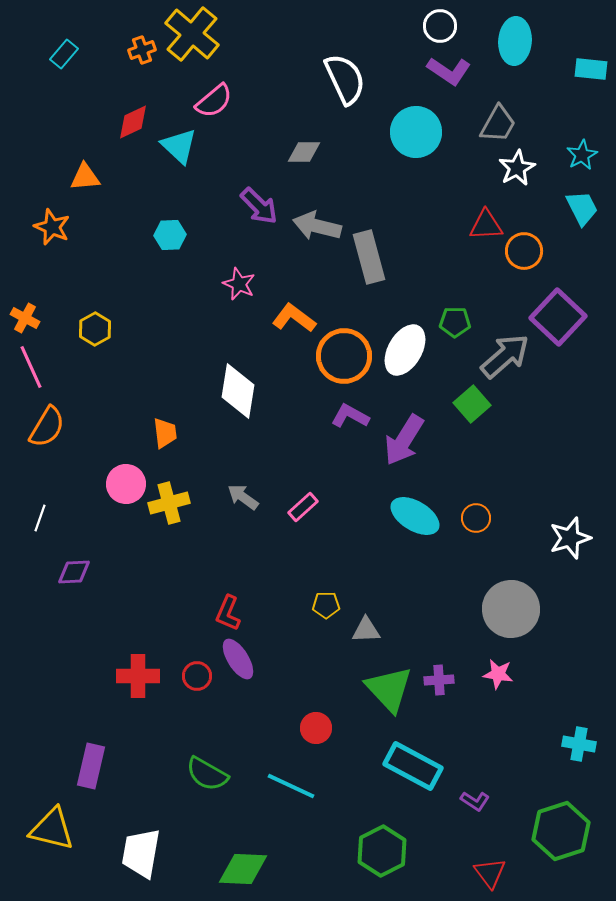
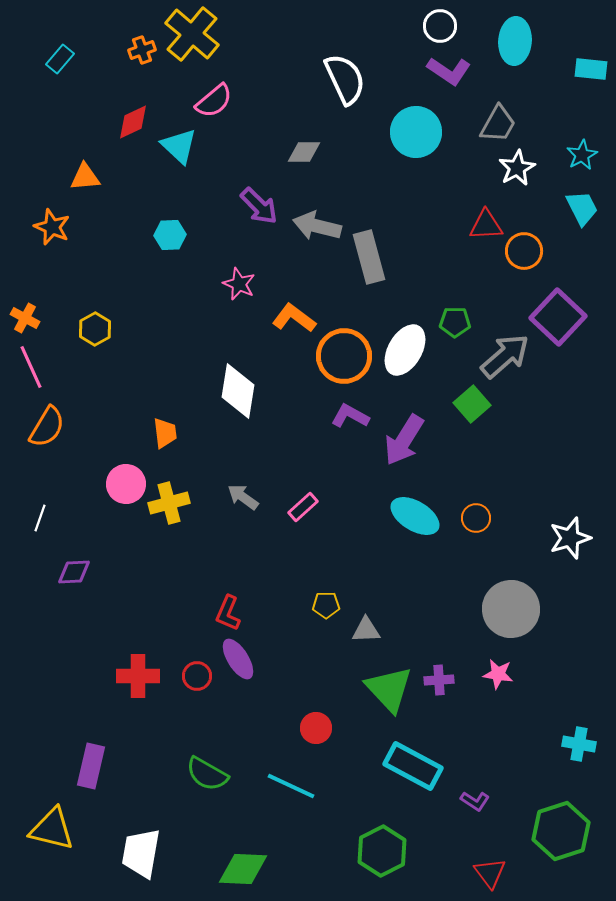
cyan rectangle at (64, 54): moved 4 px left, 5 px down
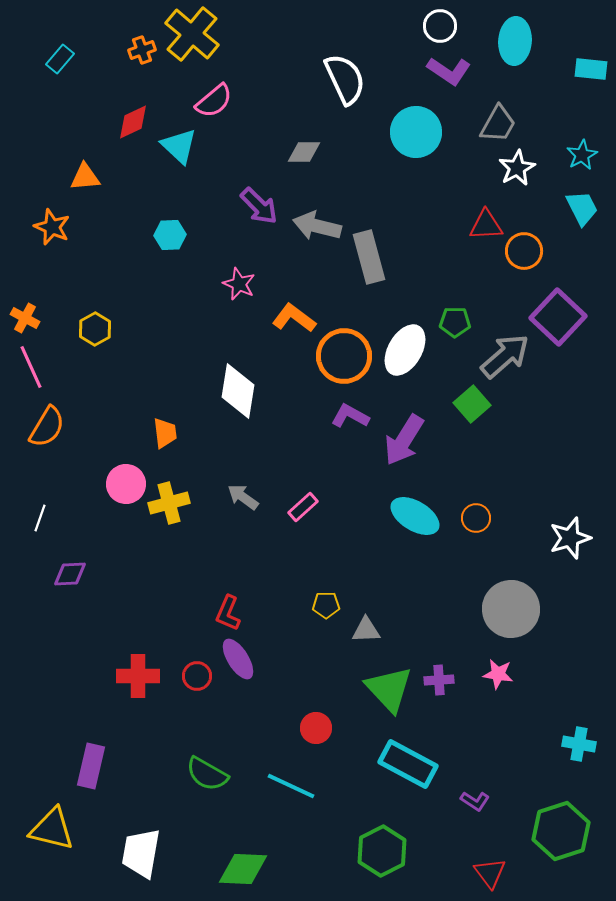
purple diamond at (74, 572): moved 4 px left, 2 px down
cyan rectangle at (413, 766): moved 5 px left, 2 px up
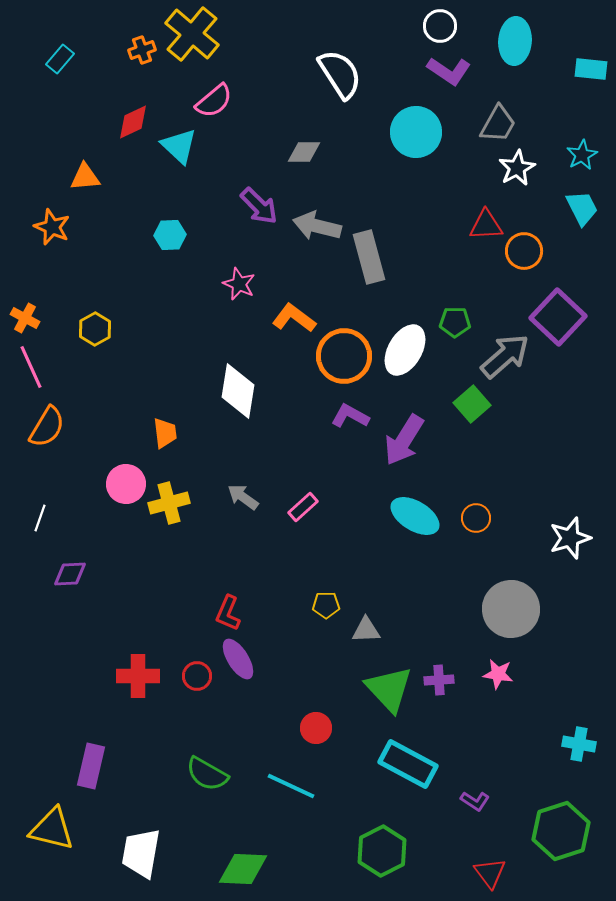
white semicircle at (345, 79): moved 5 px left, 5 px up; rotated 8 degrees counterclockwise
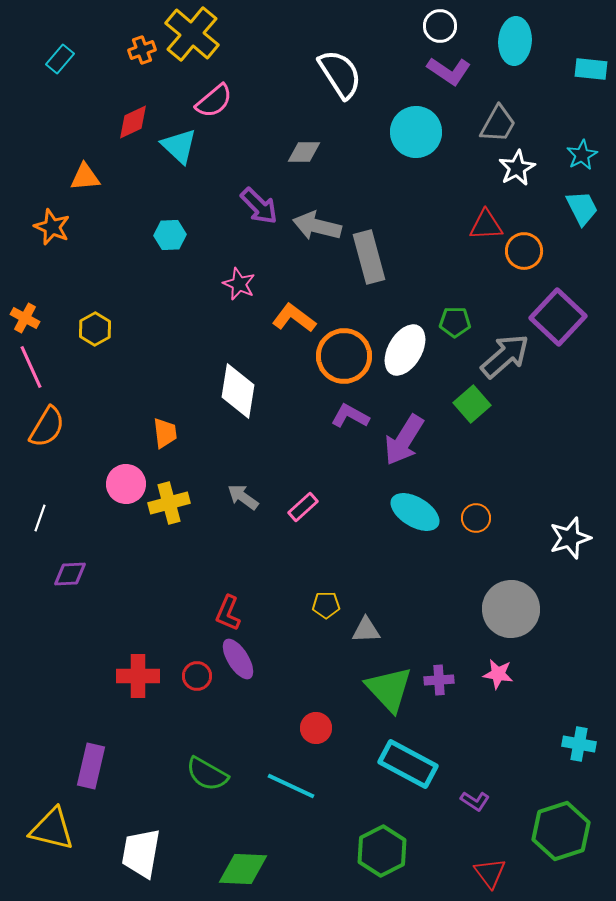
cyan ellipse at (415, 516): moved 4 px up
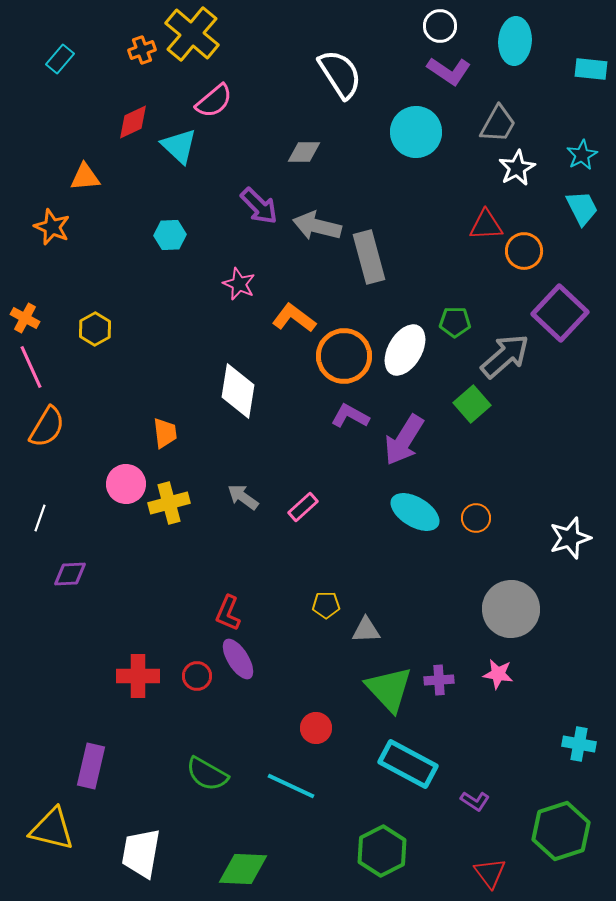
purple square at (558, 317): moved 2 px right, 4 px up
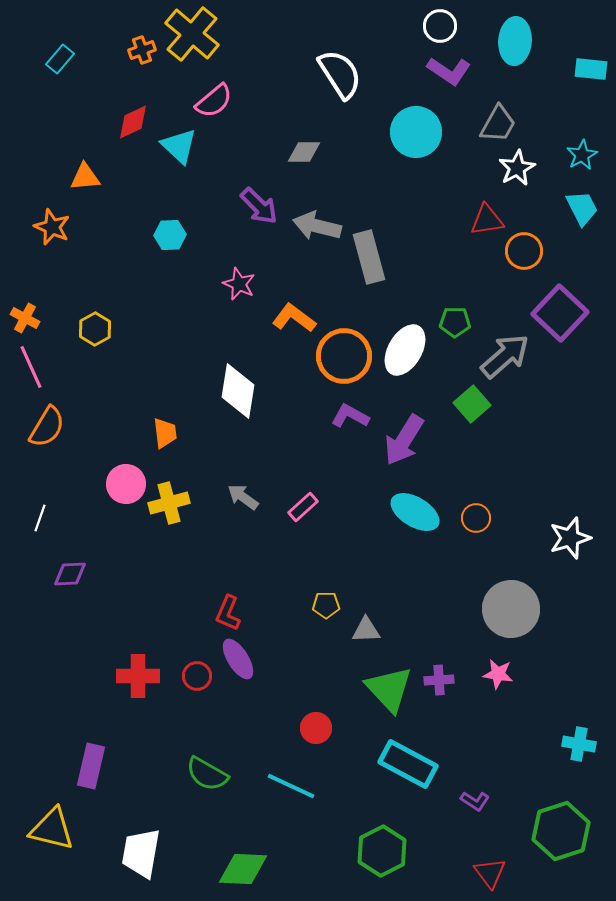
red triangle at (486, 225): moved 1 px right, 5 px up; rotated 6 degrees counterclockwise
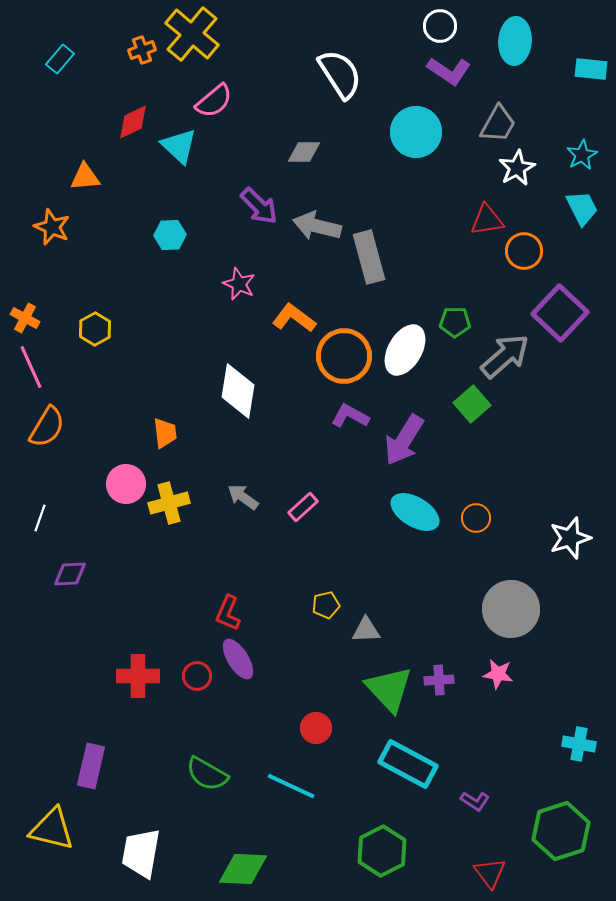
yellow pentagon at (326, 605): rotated 12 degrees counterclockwise
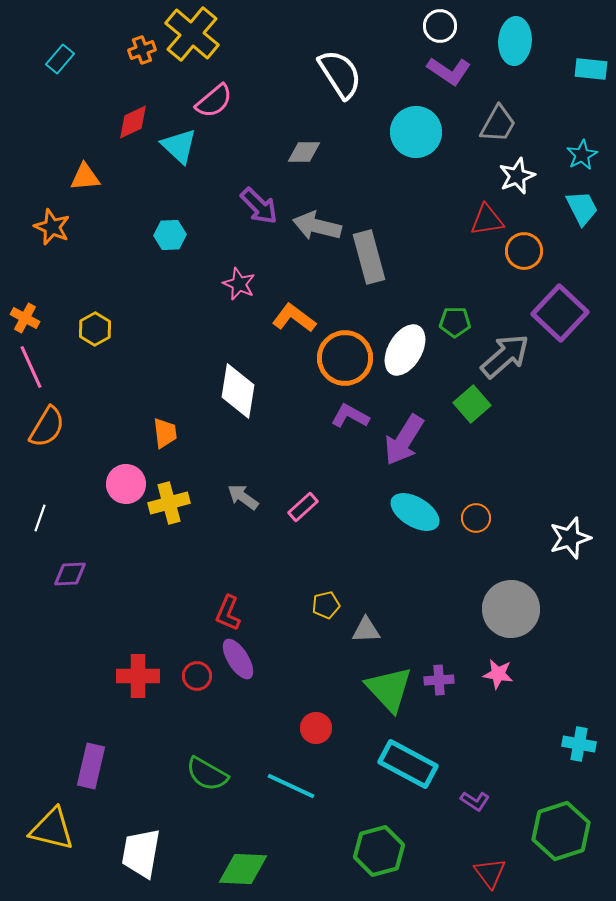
white star at (517, 168): moved 8 px down; rotated 6 degrees clockwise
orange circle at (344, 356): moved 1 px right, 2 px down
green hexagon at (382, 851): moved 3 px left; rotated 12 degrees clockwise
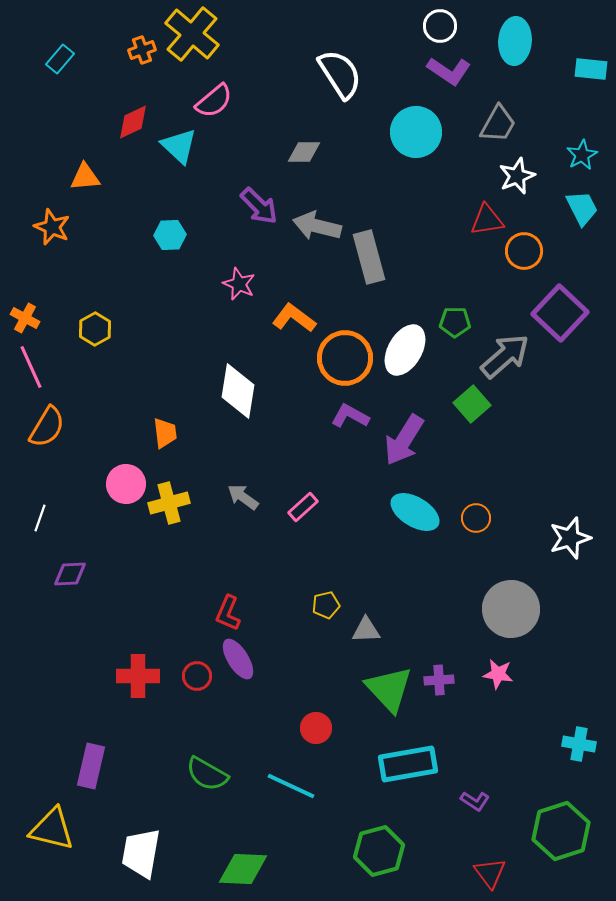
cyan rectangle at (408, 764): rotated 38 degrees counterclockwise
